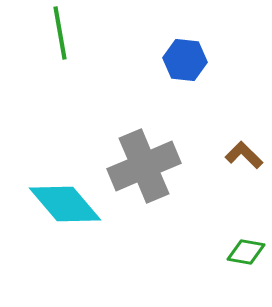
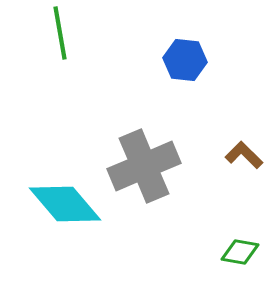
green diamond: moved 6 px left
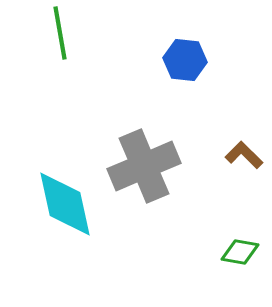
cyan diamond: rotated 28 degrees clockwise
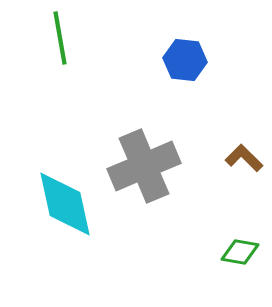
green line: moved 5 px down
brown L-shape: moved 3 px down
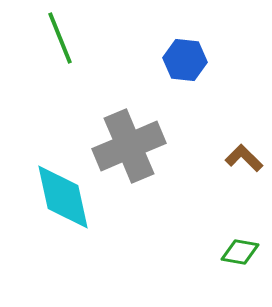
green line: rotated 12 degrees counterclockwise
gray cross: moved 15 px left, 20 px up
cyan diamond: moved 2 px left, 7 px up
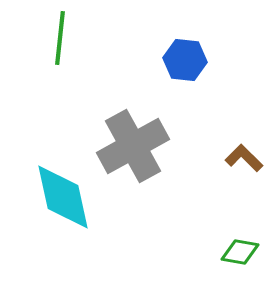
green line: rotated 28 degrees clockwise
gray cross: moved 4 px right; rotated 6 degrees counterclockwise
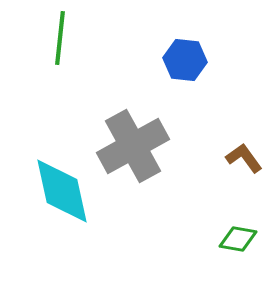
brown L-shape: rotated 9 degrees clockwise
cyan diamond: moved 1 px left, 6 px up
green diamond: moved 2 px left, 13 px up
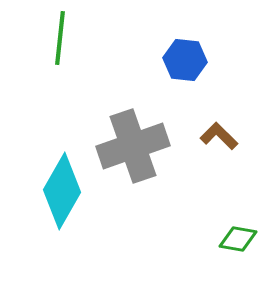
gray cross: rotated 10 degrees clockwise
brown L-shape: moved 25 px left, 22 px up; rotated 9 degrees counterclockwise
cyan diamond: rotated 42 degrees clockwise
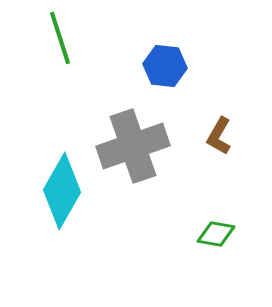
green line: rotated 24 degrees counterclockwise
blue hexagon: moved 20 px left, 6 px down
brown L-shape: rotated 105 degrees counterclockwise
green diamond: moved 22 px left, 5 px up
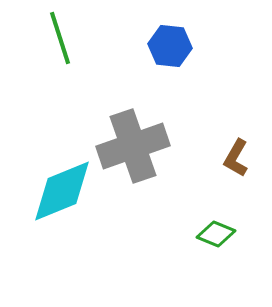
blue hexagon: moved 5 px right, 20 px up
brown L-shape: moved 17 px right, 22 px down
cyan diamond: rotated 38 degrees clockwise
green diamond: rotated 12 degrees clockwise
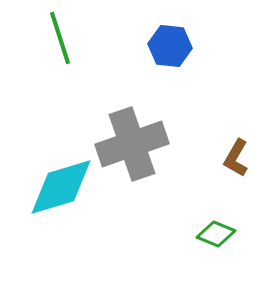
gray cross: moved 1 px left, 2 px up
cyan diamond: moved 1 px left, 4 px up; rotated 6 degrees clockwise
